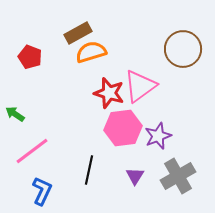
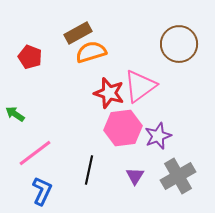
brown circle: moved 4 px left, 5 px up
pink line: moved 3 px right, 2 px down
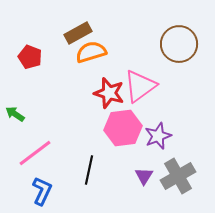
purple triangle: moved 9 px right
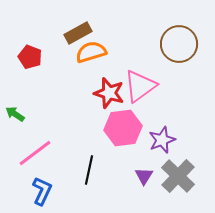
purple star: moved 4 px right, 4 px down
gray cross: rotated 16 degrees counterclockwise
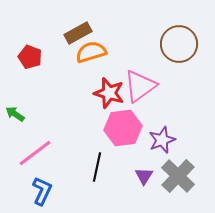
black line: moved 8 px right, 3 px up
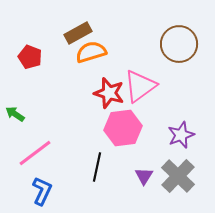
purple star: moved 19 px right, 5 px up
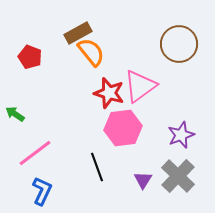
orange semicircle: rotated 68 degrees clockwise
black line: rotated 32 degrees counterclockwise
purple triangle: moved 1 px left, 4 px down
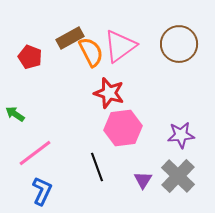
brown rectangle: moved 8 px left, 5 px down
orange semicircle: rotated 12 degrees clockwise
pink triangle: moved 20 px left, 40 px up
purple star: rotated 16 degrees clockwise
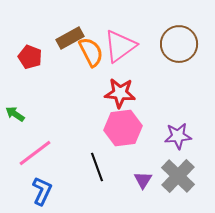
red star: moved 11 px right; rotated 12 degrees counterclockwise
purple star: moved 3 px left, 1 px down
